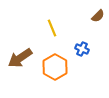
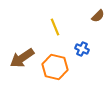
yellow line: moved 3 px right, 1 px up
brown arrow: moved 2 px right
orange hexagon: rotated 15 degrees counterclockwise
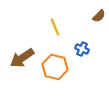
brown semicircle: moved 1 px right
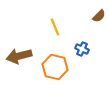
brown arrow: moved 3 px left, 2 px up; rotated 20 degrees clockwise
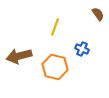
brown semicircle: moved 1 px left, 2 px up; rotated 80 degrees counterclockwise
yellow line: rotated 42 degrees clockwise
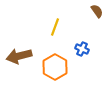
brown semicircle: moved 1 px left, 3 px up
orange hexagon: rotated 15 degrees clockwise
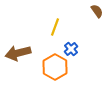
blue cross: moved 11 px left; rotated 24 degrees clockwise
brown arrow: moved 1 px left, 3 px up
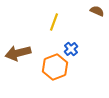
brown semicircle: rotated 32 degrees counterclockwise
yellow line: moved 1 px left, 5 px up
orange hexagon: rotated 10 degrees clockwise
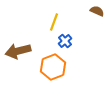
blue cross: moved 6 px left, 8 px up
brown arrow: moved 2 px up
orange hexagon: moved 2 px left
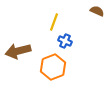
blue cross: rotated 24 degrees counterclockwise
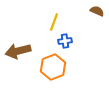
blue cross: rotated 32 degrees counterclockwise
